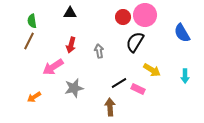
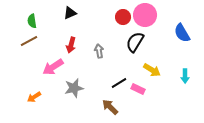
black triangle: rotated 24 degrees counterclockwise
brown line: rotated 36 degrees clockwise
brown arrow: rotated 42 degrees counterclockwise
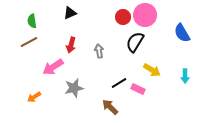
brown line: moved 1 px down
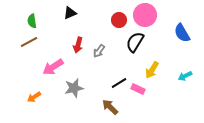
red circle: moved 4 px left, 3 px down
red arrow: moved 7 px right
gray arrow: rotated 136 degrees counterclockwise
yellow arrow: rotated 90 degrees clockwise
cyan arrow: rotated 64 degrees clockwise
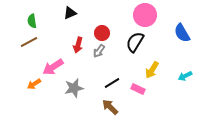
red circle: moved 17 px left, 13 px down
black line: moved 7 px left
orange arrow: moved 13 px up
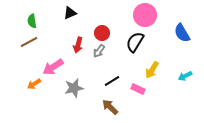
black line: moved 2 px up
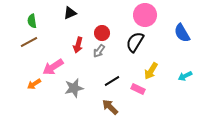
yellow arrow: moved 1 px left, 1 px down
